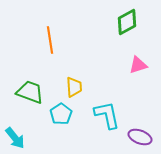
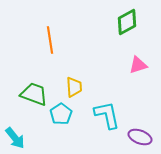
green trapezoid: moved 4 px right, 2 px down
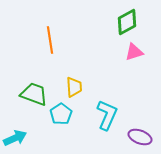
pink triangle: moved 4 px left, 13 px up
cyan L-shape: rotated 36 degrees clockwise
cyan arrow: rotated 75 degrees counterclockwise
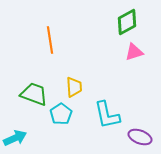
cyan L-shape: rotated 144 degrees clockwise
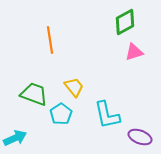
green diamond: moved 2 px left
yellow trapezoid: rotated 35 degrees counterclockwise
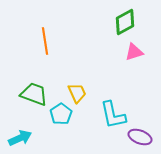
orange line: moved 5 px left, 1 px down
yellow trapezoid: moved 3 px right, 6 px down; rotated 15 degrees clockwise
cyan L-shape: moved 6 px right
cyan arrow: moved 5 px right
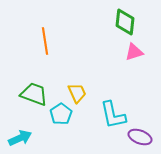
green diamond: rotated 56 degrees counterclockwise
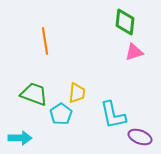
yellow trapezoid: rotated 30 degrees clockwise
cyan arrow: rotated 25 degrees clockwise
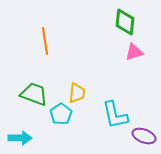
cyan L-shape: moved 2 px right
purple ellipse: moved 4 px right, 1 px up
